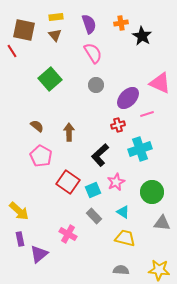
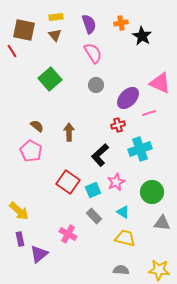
pink line: moved 2 px right, 1 px up
pink pentagon: moved 10 px left, 5 px up
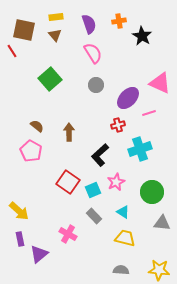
orange cross: moved 2 px left, 2 px up
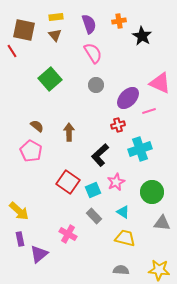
pink line: moved 2 px up
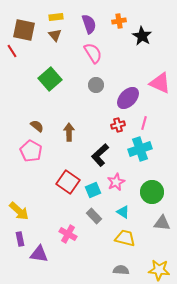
pink line: moved 5 px left, 12 px down; rotated 56 degrees counterclockwise
purple triangle: rotated 48 degrees clockwise
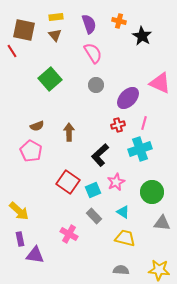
orange cross: rotated 24 degrees clockwise
brown semicircle: rotated 120 degrees clockwise
pink cross: moved 1 px right
purple triangle: moved 4 px left, 1 px down
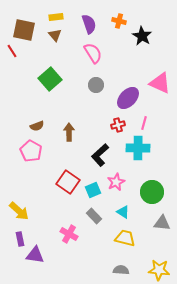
cyan cross: moved 2 px left, 1 px up; rotated 20 degrees clockwise
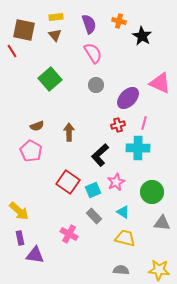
purple rectangle: moved 1 px up
